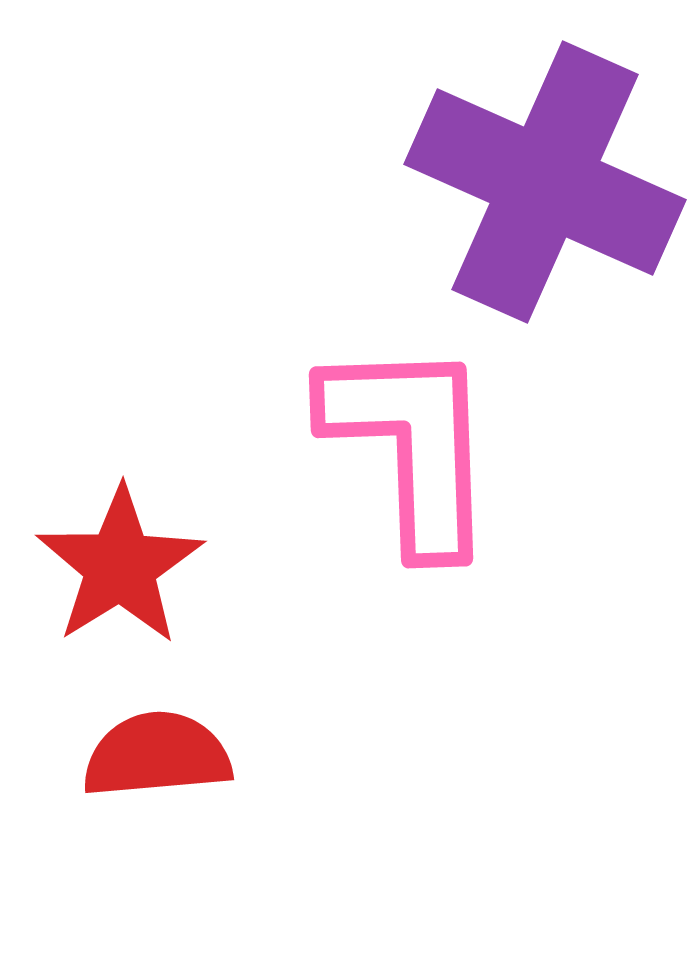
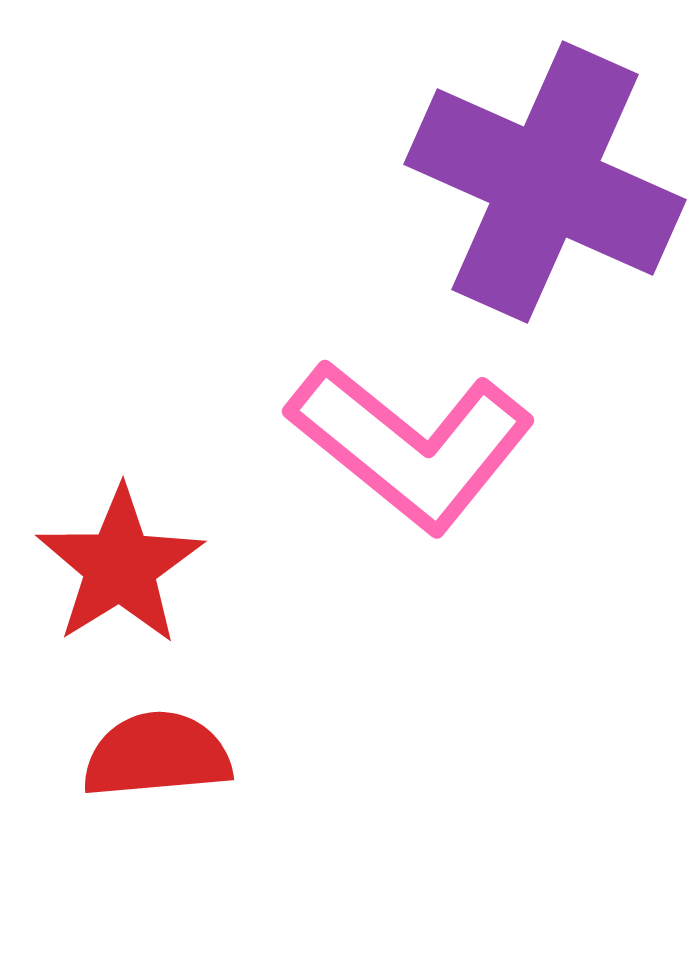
pink L-shape: rotated 131 degrees clockwise
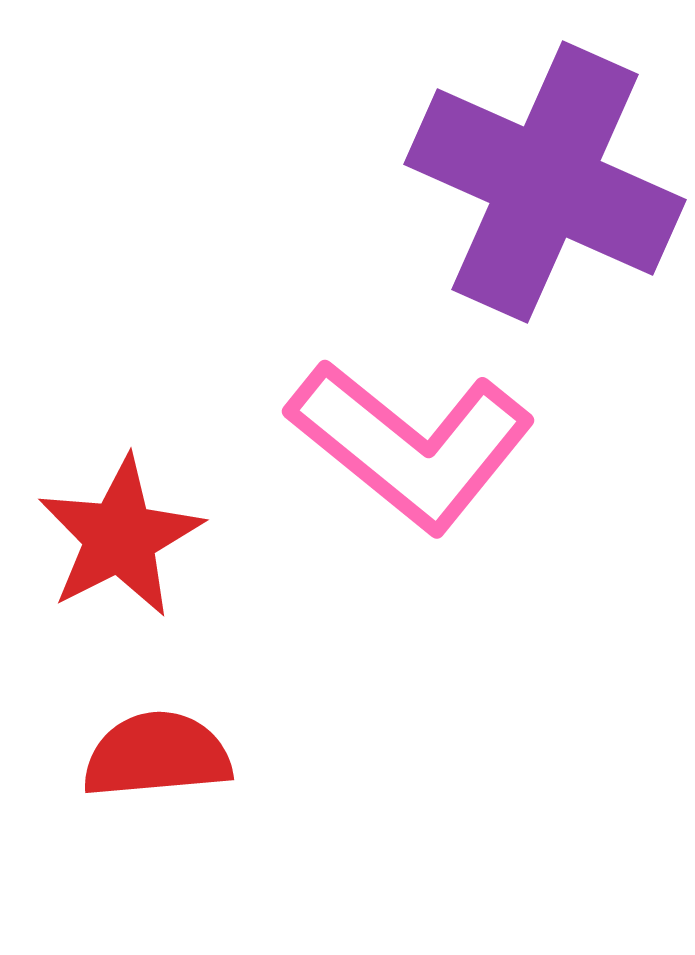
red star: moved 29 px up; rotated 5 degrees clockwise
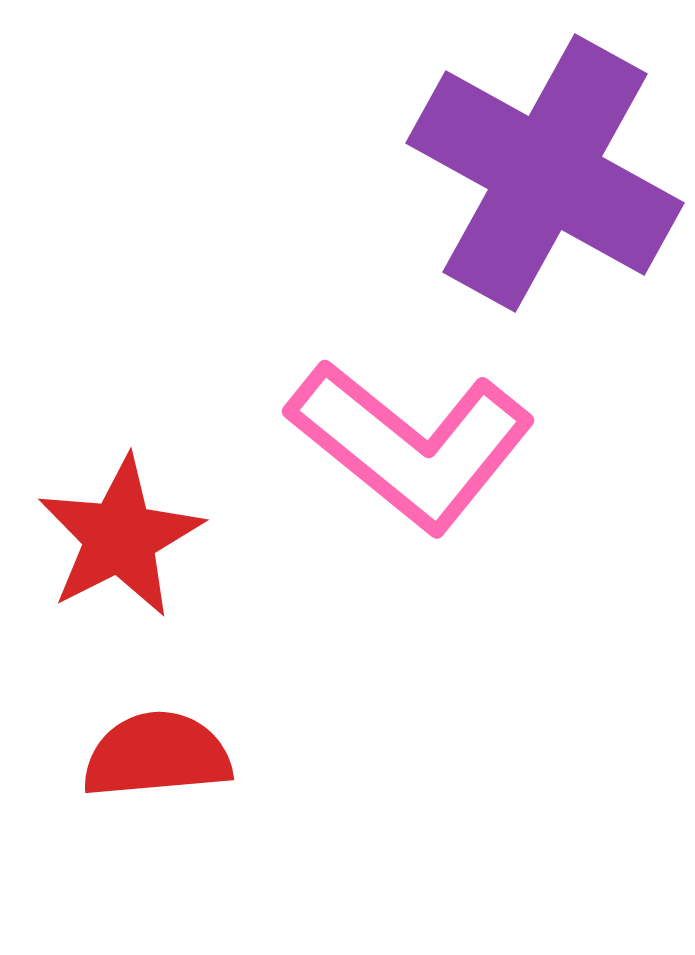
purple cross: moved 9 px up; rotated 5 degrees clockwise
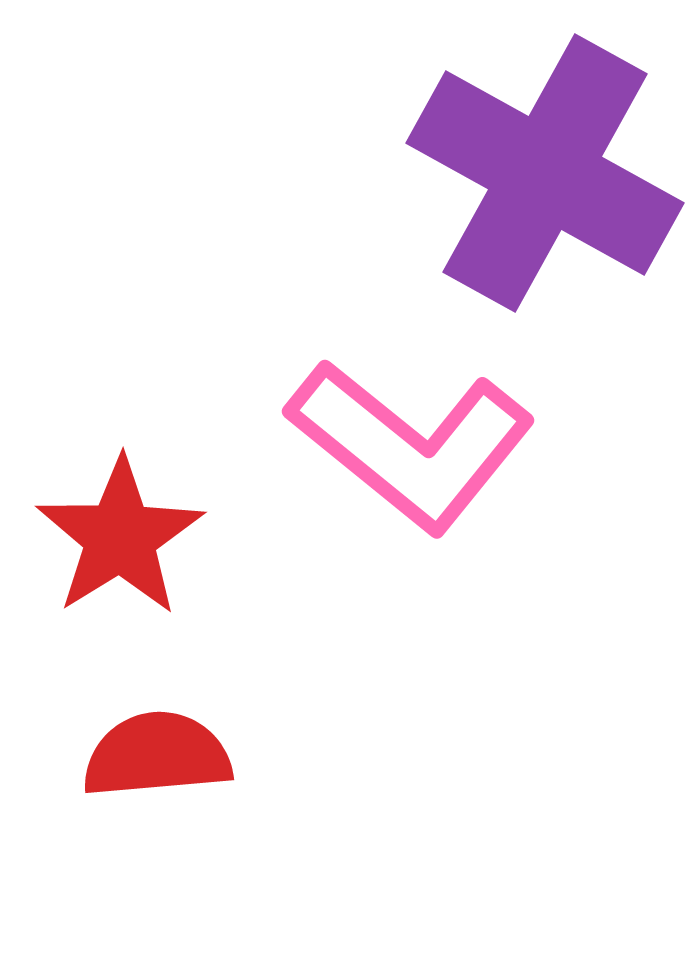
red star: rotated 5 degrees counterclockwise
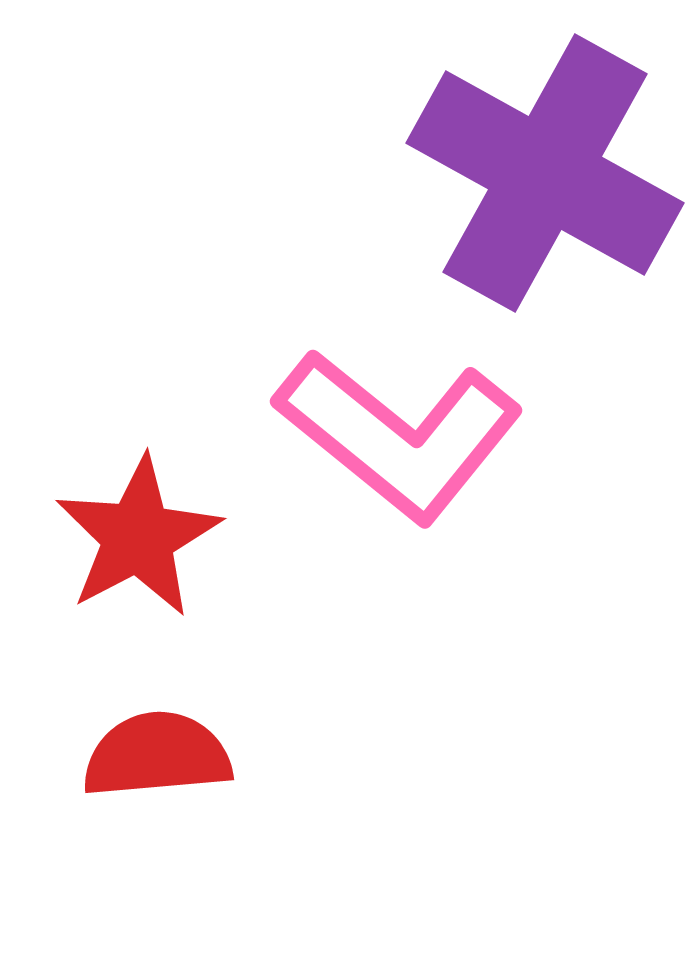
pink L-shape: moved 12 px left, 10 px up
red star: moved 18 px right; rotated 4 degrees clockwise
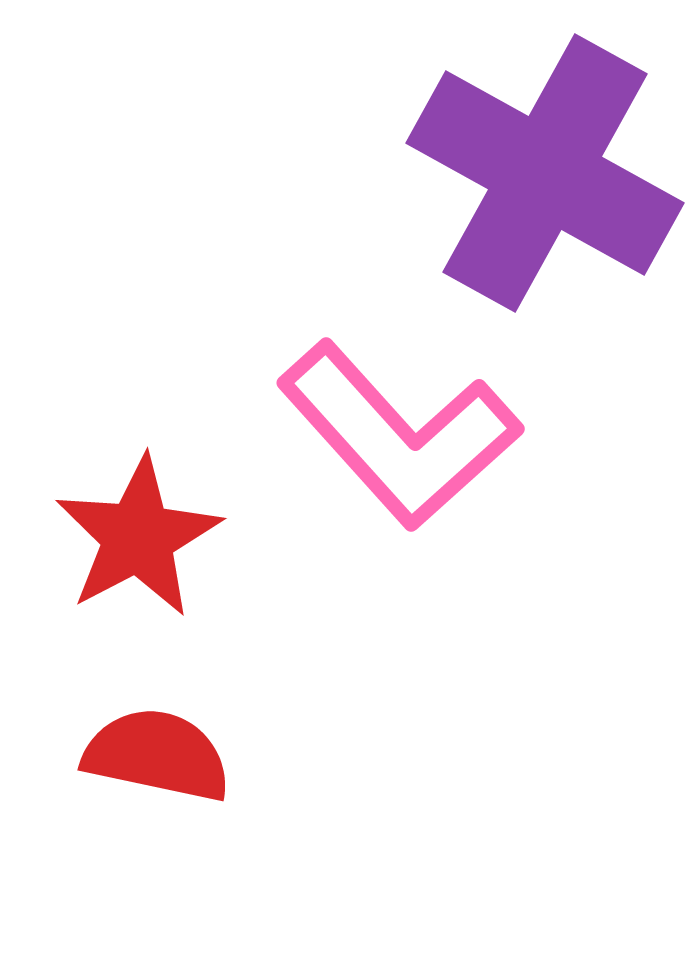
pink L-shape: rotated 9 degrees clockwise
red semicircle: rotated 17 degrees clockwise
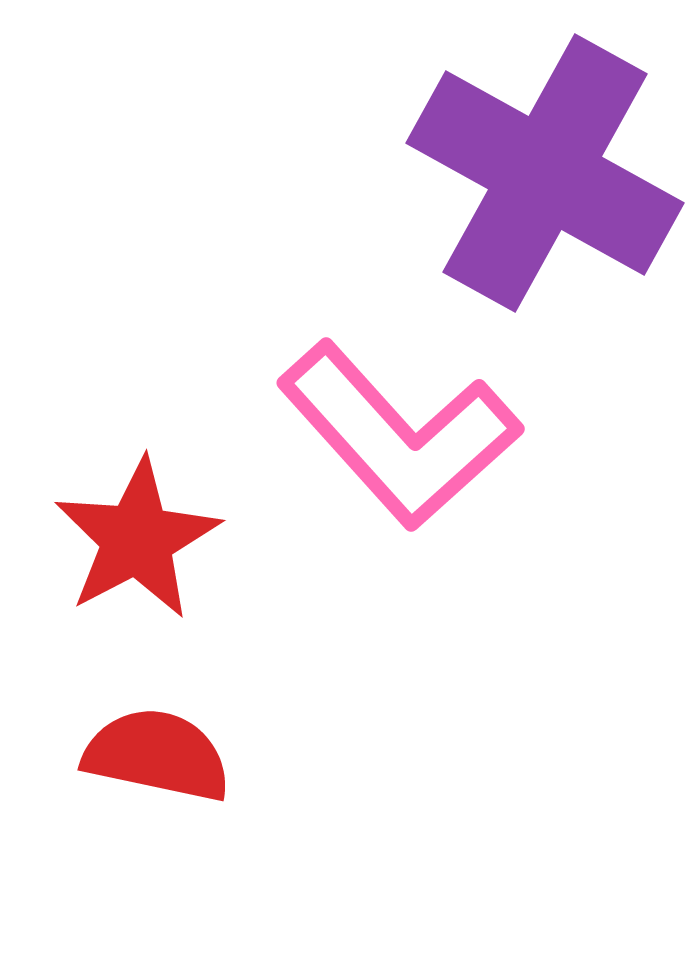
red star: moved 1 px left, 2 px down
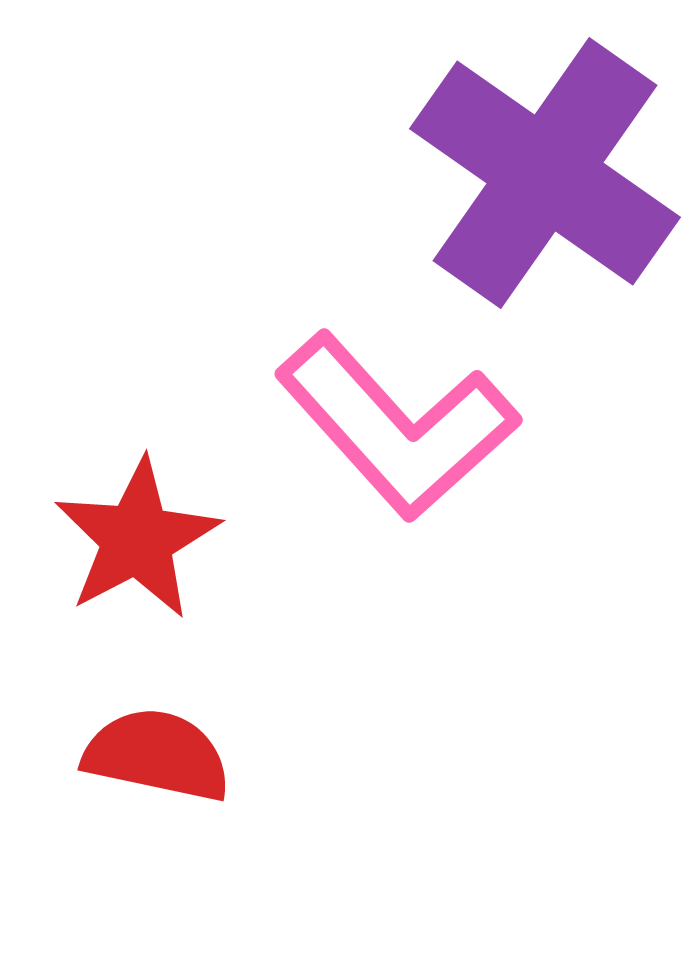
purple cross: rotated 6 degrees clockwise
pink L-shape: moved 2 px left, 9 px up
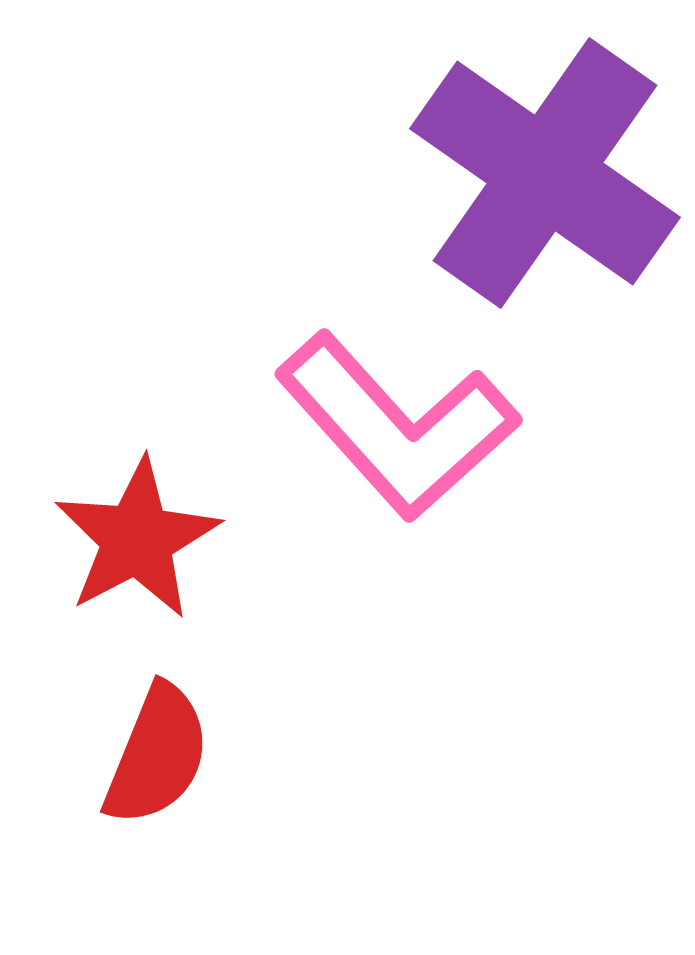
red semicircle: rotated 100 degrees clockwise
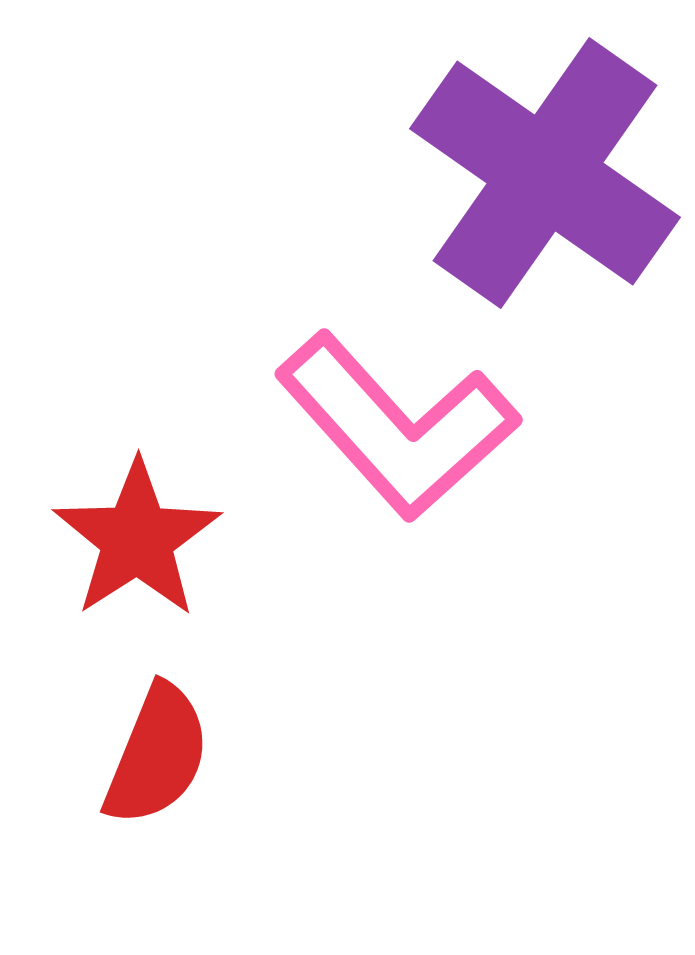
red star: rotated 5 degrees counterclockwise
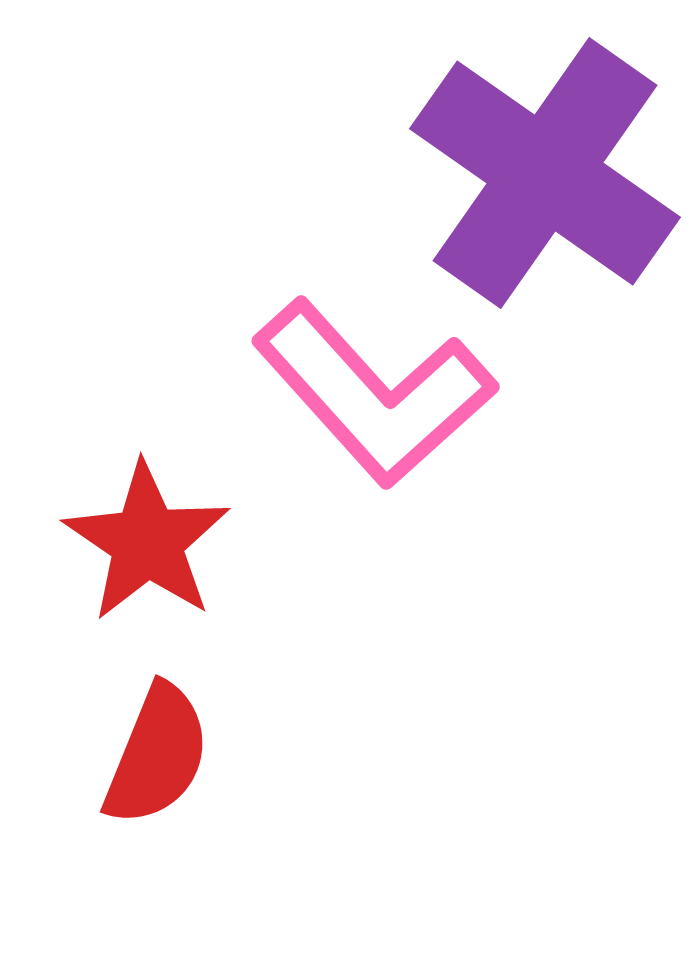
pink L-shape: moved 23 px left, 33 px up
red star: moved 10 px right, 3 px down; rotated 5 degrees counterclockwise
